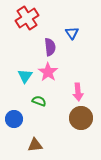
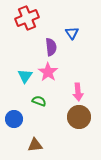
red cross: rotated 10 degrees clockwise
purple semicircle: moved 1 px right
brown circle: moved 2 px left, 1 px up
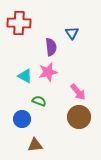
red cross: moved 8 px left, 5 px down; rotated 25 degrees clockwise
pink star: rotated 24 degrees clockwise
cyan triangle: rotated 35 degrees counterclockwise
pink arrow: rotated 36 degrees counterclockwise
blue circle: moved 8 px right
